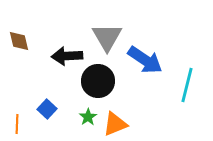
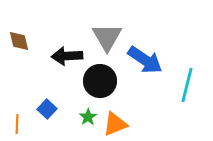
black circle: moved 2 px right
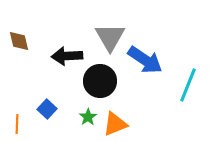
gray triangle: moved 3 px right
cyan line: moved 1 px right; rotated 8 degrees clockwise
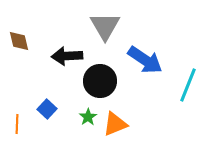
gray triangle: moved 5 px left, 11 px up
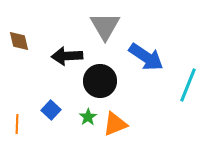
blue arrow: moved 1 px right, 3 px up
blue square: moved 4 px right, 1 px down
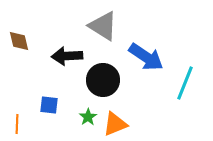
gray triangle: moved 2 px left; rotated 28 degrees counterclockwise
black circle: moved 3 px right, 1 px up
cyan line: moved 3 px left, 2 px up
blue square: moved 2 px left, 5 px up; rotated 36 degrees counterclockwise
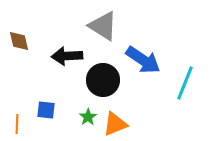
blue arrow: moved 3 px left, 3 px down
blue square: moved 3 px left, 5 px down
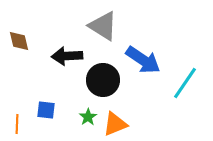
cyan line: rotated 12 degrees clockwise
